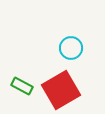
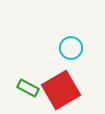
green rectangle: moved 6 px right, 2 px down
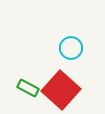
red square: rotated 18 degrees counterclockwise
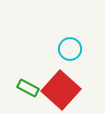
cyan circle: moved 1 px left, 1 px down
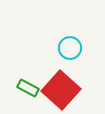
cyan circle: moved 1 px up
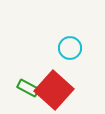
red square: moved 7 px left
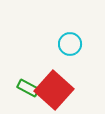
cyan circle: moved 4 px up
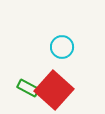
cyan circle: moved 8 px left, 3 px down
